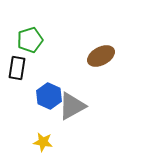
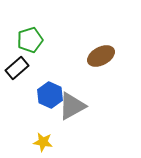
black rectangle: rotated 40 degrees clockwise
blue hexagon: moved 1 px right, 1 px up
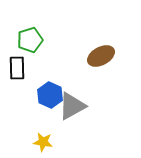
black rectangle: rotated 50 degrees counterclockwise
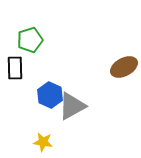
brown ellipse: moved 23 px right, 11 px down
black rectangle: moved 2 px left
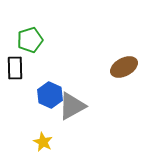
yellow star: rotated 18 degrees clockwise
